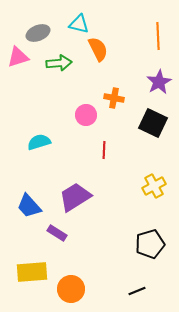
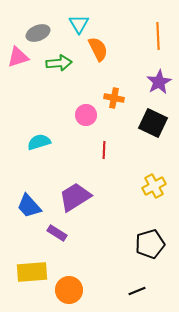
cyan triangle: rotated 45 degrees clockwise
orange circle: moved 2 px left, 1 px down
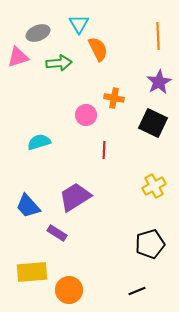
blue trapezoid: moved 1 px left
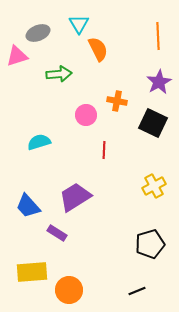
pink triangle: moved 1 px left, 1 px up
green arrow: moved 11 px down
orange cross: moved 3 px right, 3 px down
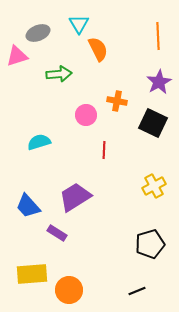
yellow rectangle: moved 2 px down
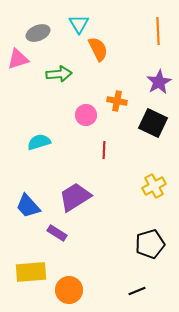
orange line: moved 5 px up
pink triangle: moved 1 px right, 3 px down
yellow rectangle: moved 1 px left, 2 px up
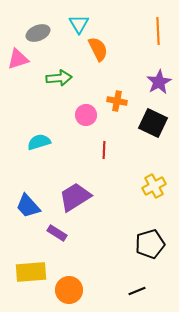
green arrow: moved 4 px down
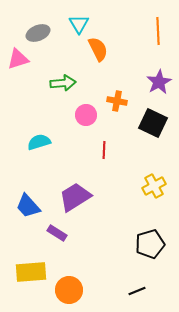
green arrow: moved 4 px right, 5 px down
